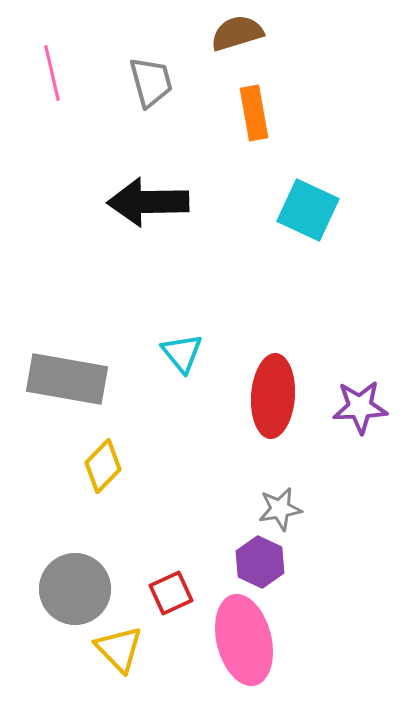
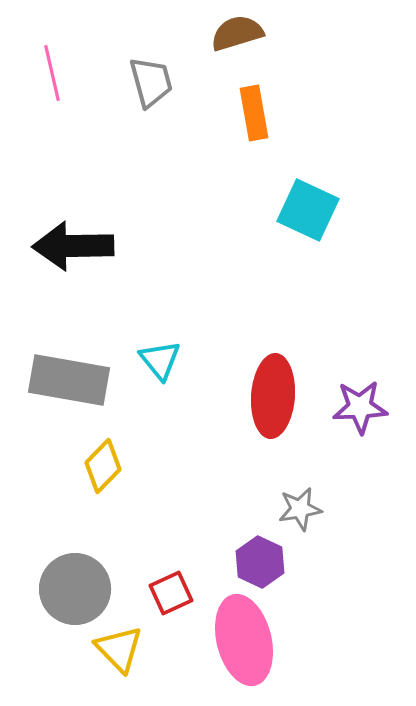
black arrow: moved 75 px left, 44 px down
cyan triangle: moved 22 px left, 7 px down
gray rectangle: moved 2 px right, 1 px down
gray star: moved 20 px right
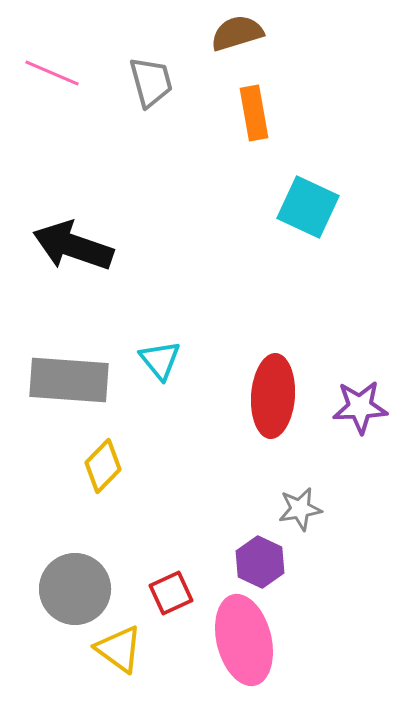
pink line: rotated 54 degrees counterclockwise
cyan square: moved 3 px up
black arrow: rotated 20 degrees clockwise
gray rectangle: rotated 6 degrees counterclockwise
yellow triangle: rotated 10 degrees counterclockwise
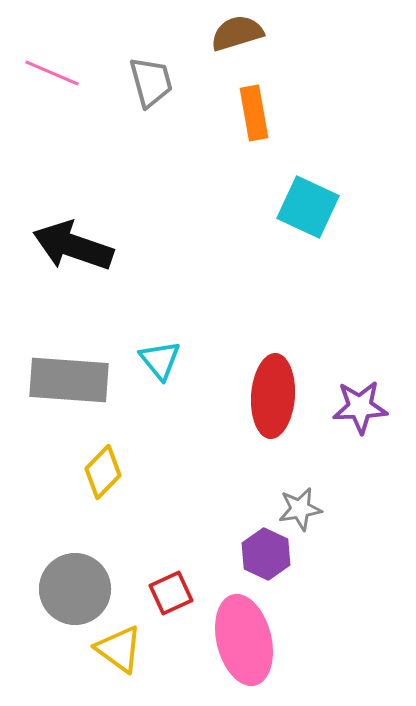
yellow diamond: moved 6 px down
purple hexagon: moved 6 px right, 8 px up
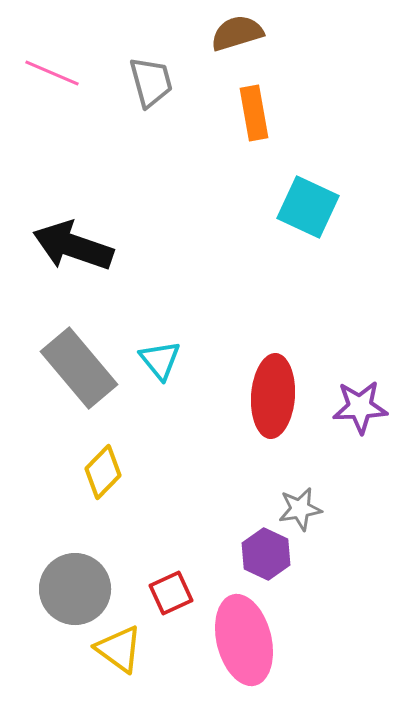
gray rectangle: moved 10 px right, 12 px up; rotated 46 degrees clockwise
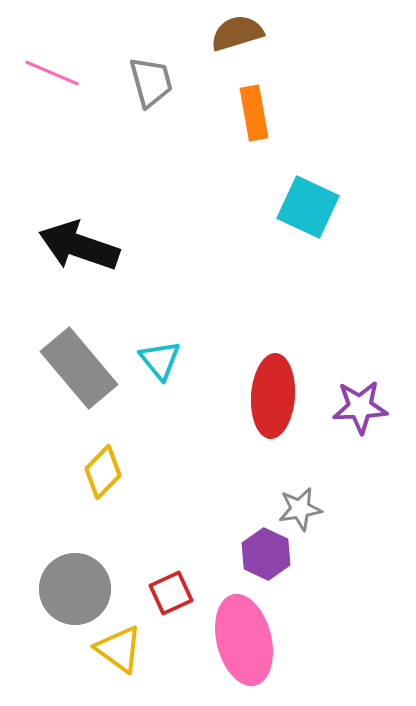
black arrow: moved 6 px right
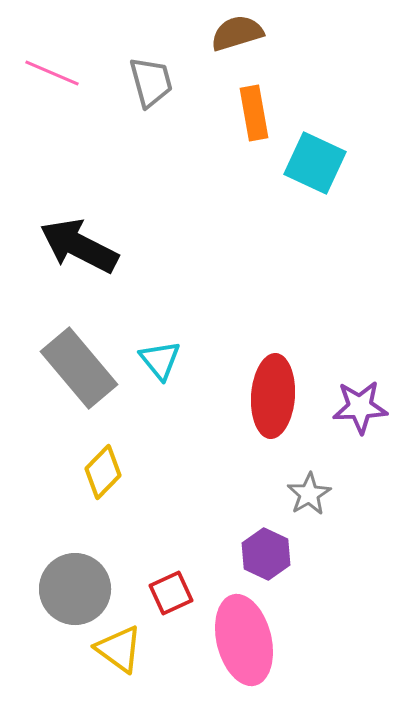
cyan square: moved 7 px right, 44 px up
black arrow: rotated 8 degrees clockwise
gray star: moved 9 px right, 15 px up; rotated 21 degrees counterclockwise
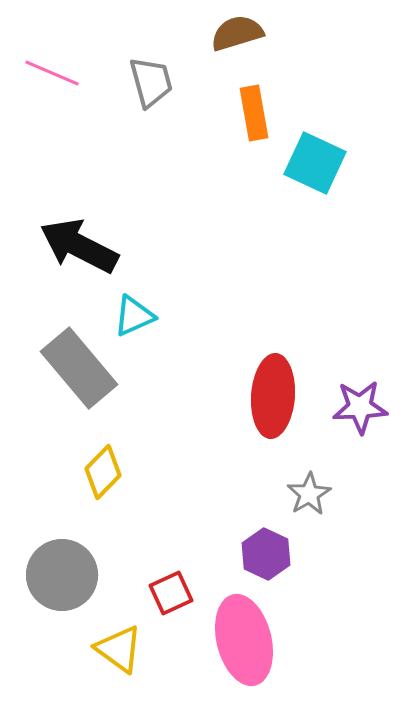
cyan triangle: moved 26 px left, 44 px up; rotated 45 degrees clockwise
gray circle: moved 13 px left, 14 px up
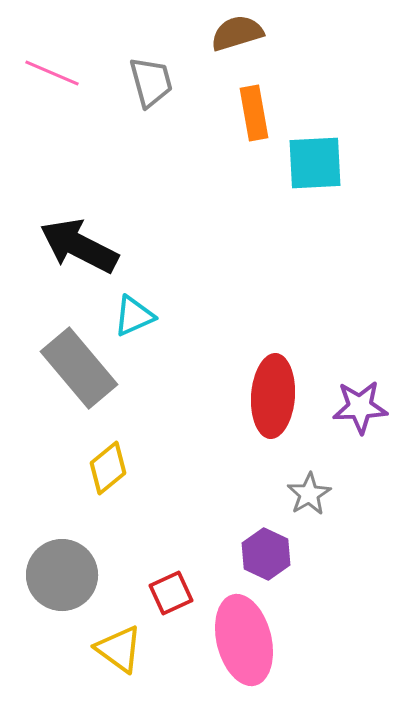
cyan square: rotated 28 degrees counterclockwise
yellow diamond: moved 5 px right, 4 px up; rotated 6 degrees clockwise
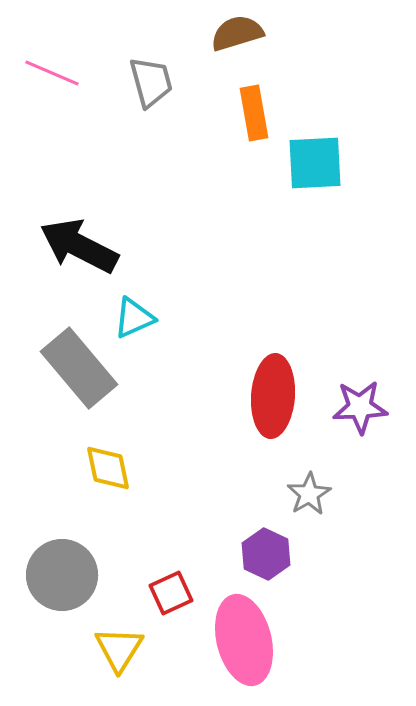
cyan triangle: moved 2 px down
yellow diamond: rotated 62 degrees counterclockwise
yellow triangle: rotated 26 degrees clockwise
